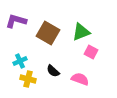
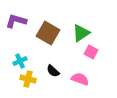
green triangle: moved 1 px down; rotated 12 degrees counterclockwise
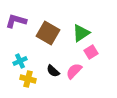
pink square: rotated 32 degrees clockwise
pink semicircle: moved 6 px left, 8 px up; rotated 66 degrees counterclockwise
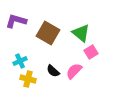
green triangle: rotated 48 degrees counterclockwise
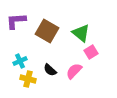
purple L-shape: rotated 20 degrees counterclockwise
brown square: moved 1 px left, 2 px up
black semicircle: moved 3 px left, 1 px up
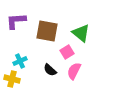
brown square: rotated 20 degrees counterclockwise
pink square: moved 24 px left
pink semicircle: rotated 18 degrees counterclockwise
yellow cross: moved 16 px left
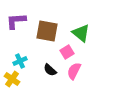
yellow cross: rotated 21 degrees clockwise
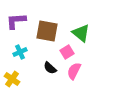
cyan cross: moved 9 px up
black semicircle: moved 2 px up
